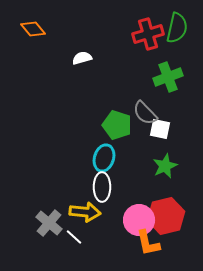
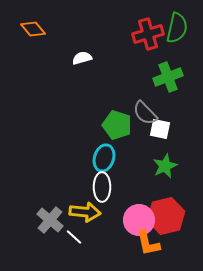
gray cross: moved 1 px right, 3 px up
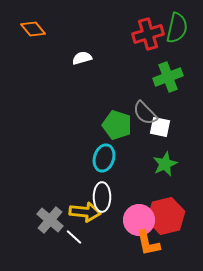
white square: moved 2 px up
green star: moved 2 px up
white ellipse: moved 10 px down
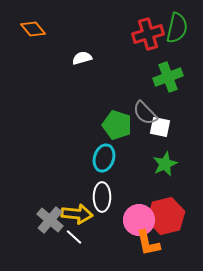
yellow arrow: moved 8 px left, 2 px down
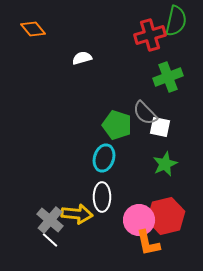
green semicircle: moved 1 px left, 7 px up
red cross: moved 2 px right, 1 px down
white line: moved 24 px left, 3 px down
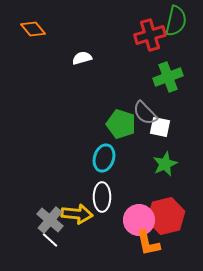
green pentagon: moved 4 px right, 1 px up
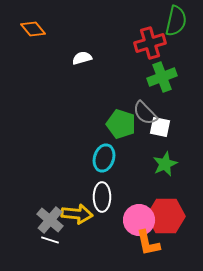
red cross: moved 8 px down
green cross: moved 6 px left
red hexagon: rotated 15 degrees clockwise
white line: rotated 24 degrees counterclockwise
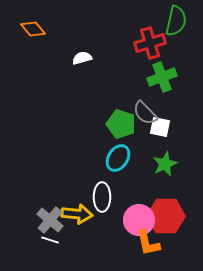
cyan ellipse: moved 14 px right; rotated 16 degrees clockwise
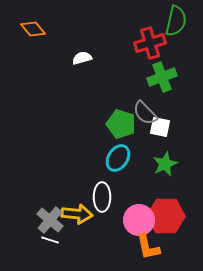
orange L-shape: moved 4 px down
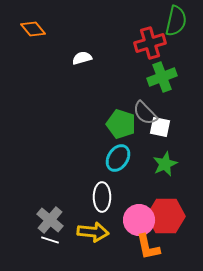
yellow arrow: moved 16 px right, 18 px down
